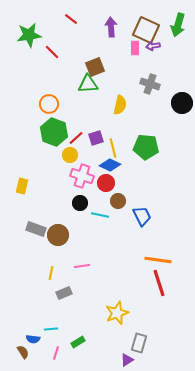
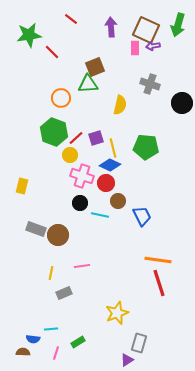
orange circle at (49, 104): moved 12 px right, 6 px up
brown semicircle at (23, 352): rotated 56 degrees counterclockwise
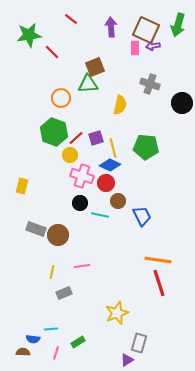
yellow line at (51, 273): moved 1 px right, 1 px up
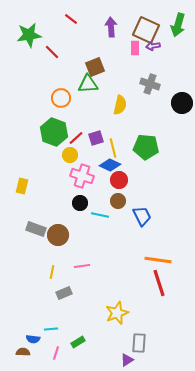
red circle at (106, 183): moved 13 px right, 3 px up
gray rectangle at (139, 343): rotated 12 degrees counterclockwise
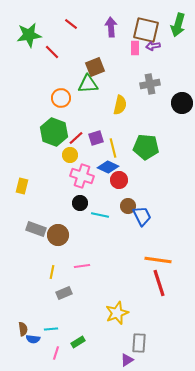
red line at (71, 19): moved 5 px down
brown square at (146, 30): rotated 12 degrees counterclockwise
gray cross at (150, 84): rotated 30 degrees counterclockwise
blue diamond at (110, 165): moved 2 px left, 2 px down
brown circle at (118, 201): moved 10 px right, 5 px down
brown semicircle at (23, 352): moved 23 px up; rotated 80 degrees clockwise
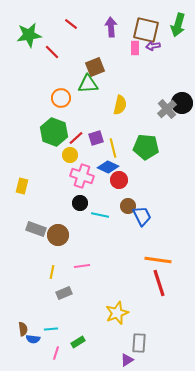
gray cross at (150, 84): moved 17 px right, 25 px down; rotated 30 degrees counterclockwise
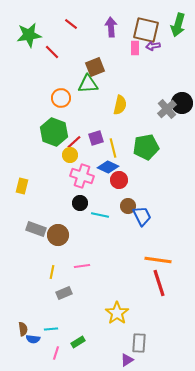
red line at (76, 138): moved 2 px left, 4 px down
green pentagon at (146, 147): rotated 15 degrees counterclockwise
yellow star at (117, 313): rotated 15 degrees counterclockwise
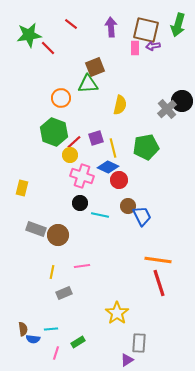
red line at (52, 52): moved 4 px left, 4 px up
black circle at (182, 103): moved 2 px up
yellow rectangle at (22, 186): moved 2 px down
